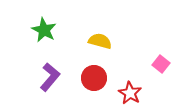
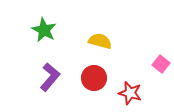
red star: rotated 15 degrees counterclockwise
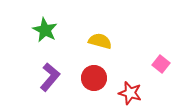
green star: moved 1 px right
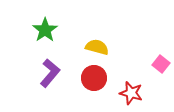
green star: rotated 10 degrees clockwise
yellow semicircle: moved 3 px left, 6 px down
purple L-shape: moved 4 px up
red star: moved 1 px right
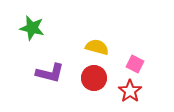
green star: moved 13 px left, 2 px up; rotated 25 degrees counterclockwise
pink square: moved 26 px left; rotated 12 degrees counterclockwise
purple L-shape: rotated 64 degrees clockwise
red star: moved 1 px left, 2 px up; rotated 20 degrees clockwise
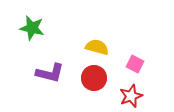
red star: moved 1 px right, 5 px down; rotated 15 degrees clockwise
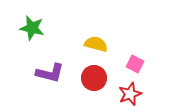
yellow semicircle: moved 1 px left, 3 px up
red star: moved 1 px left, 2 px up
